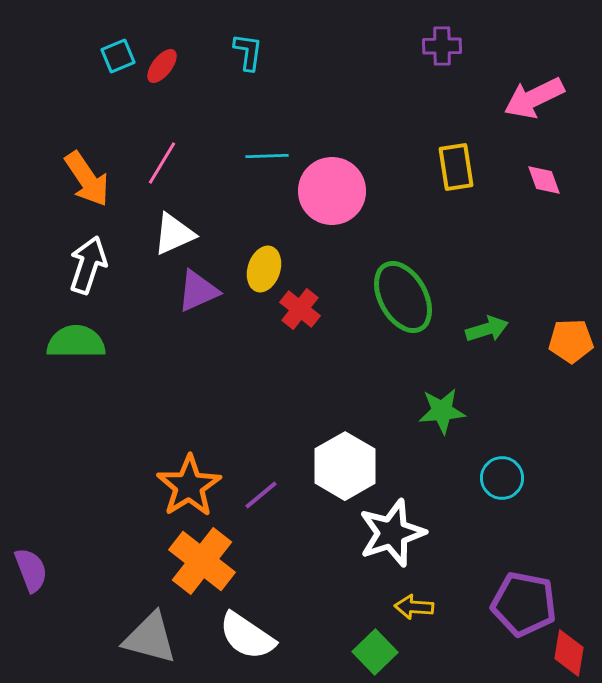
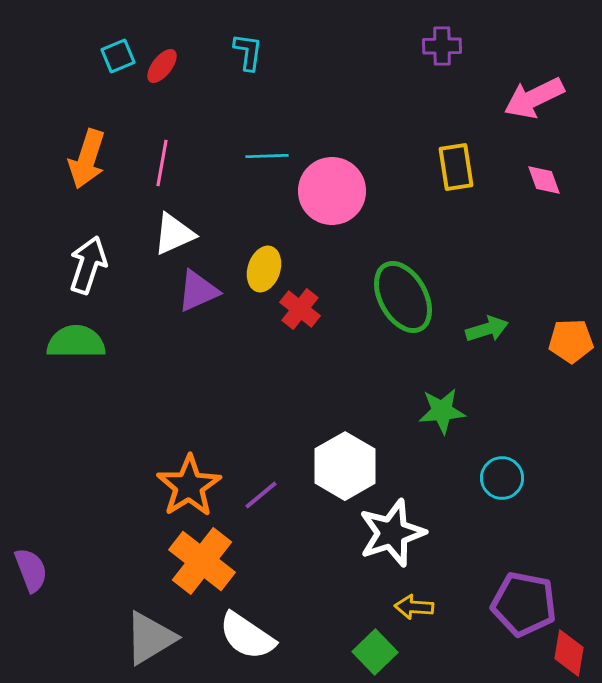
pink line: rotated 21 degrees counterclockwise
orange arrow: moved 20 px up; rotated 52 degrees clockwise
gray triangle: rotated 46 degrees counterclockwise
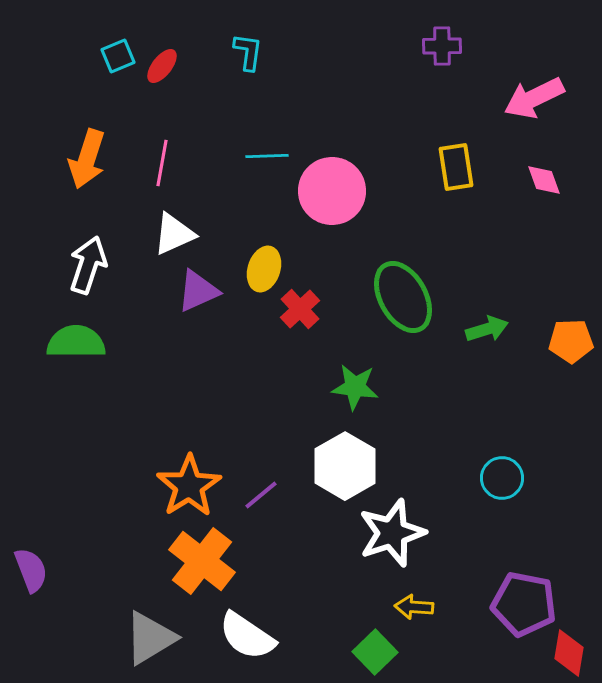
red cross: rotated 9 degrees clockwise
green star: moved 87 px left, 24 px up; rotated 12 degrees clockwise
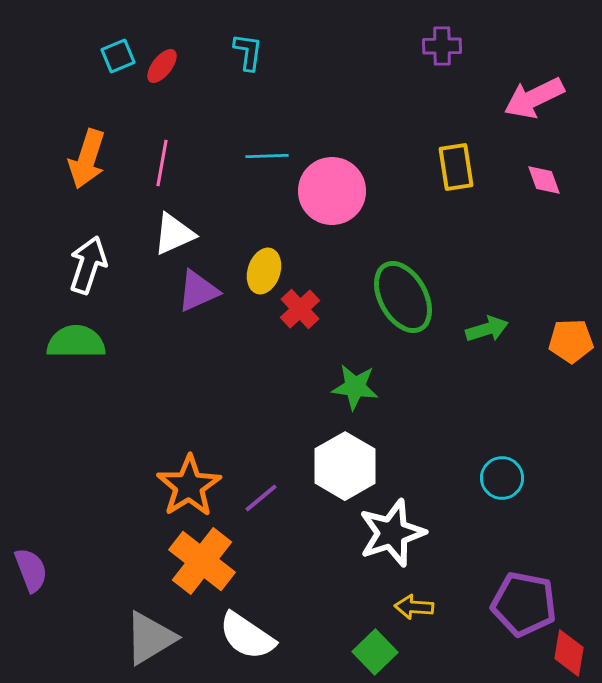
yellow ellipse: moved 2 px down
purple line: moved 3 px down
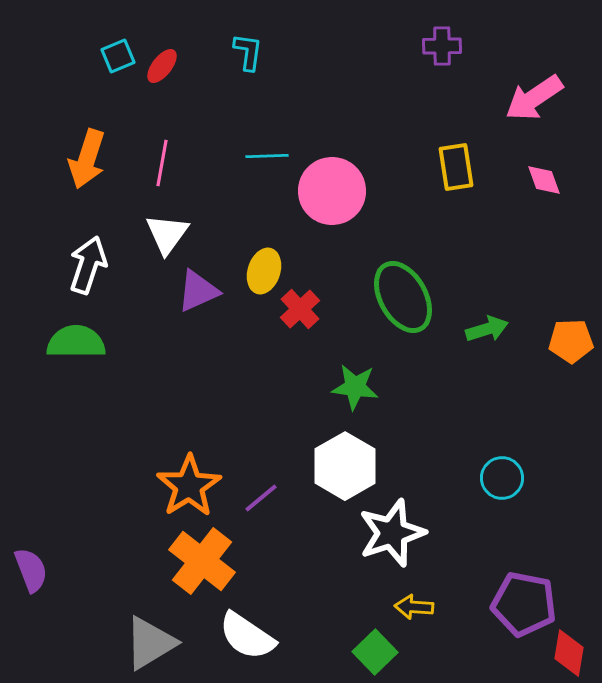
pink arrow: rotated 8 degrees counterclockwise
white triangle: moved 7 px left; rotated 30 degrees counterclockwise
gray triangle: moved 5 px down
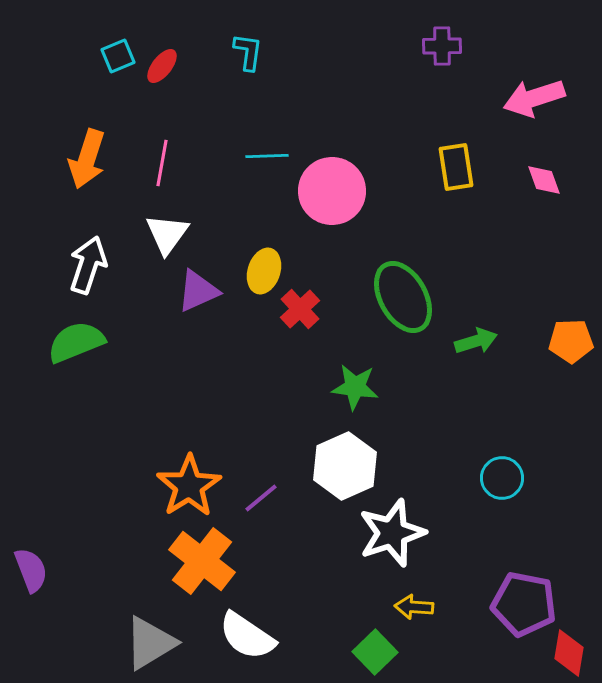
pink arrow: rotated 16 degrees clockwise
green arrow: moved 11 px left, 12 px down
green semicircle: rotated 22 degrees counterclockwise
white hexagon: rotated 6 degrees clockwise
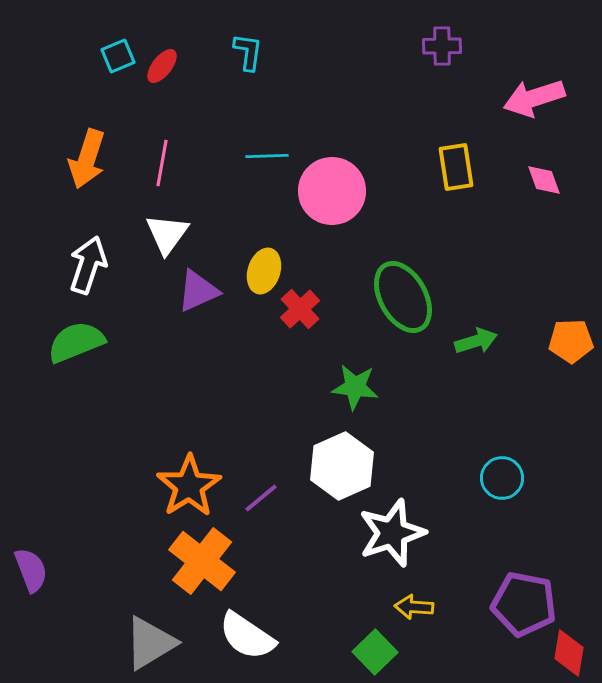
white hexagon: moved 3 px left
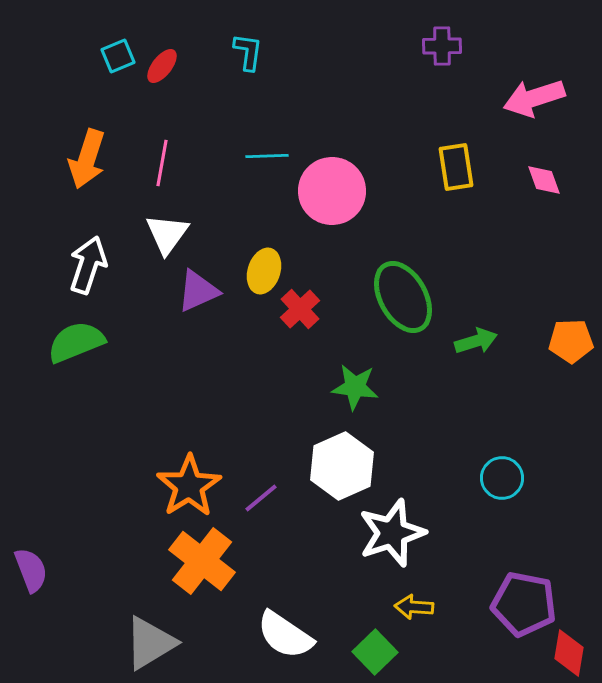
white semicircle: moved 38 px right, 1 px up
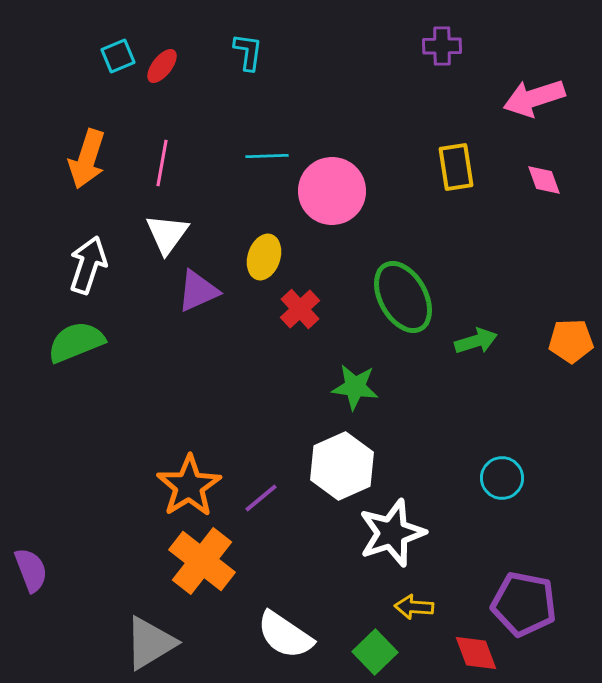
yellow ellipse: moved 14 px up
red diamond: moved 93 px left; rotated 30 degrees counterclockwise
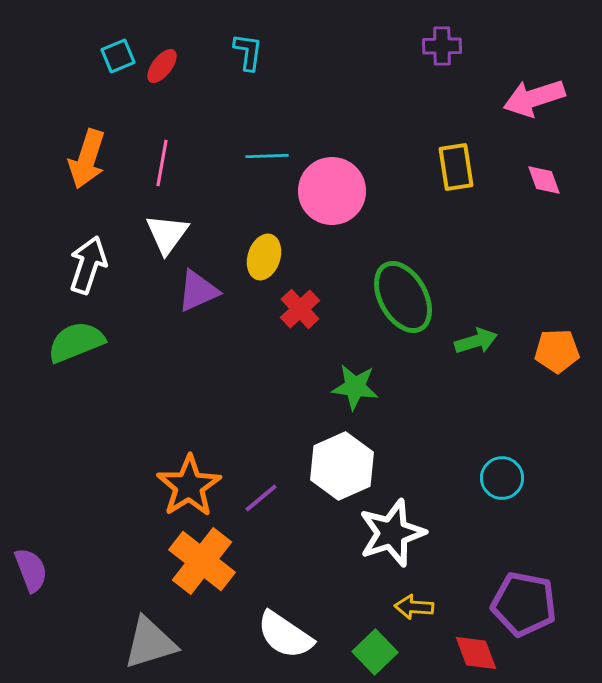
orange pentagon: moved 14 px left, 10 px down
gray triangle: rotated 14 degrees clockwise
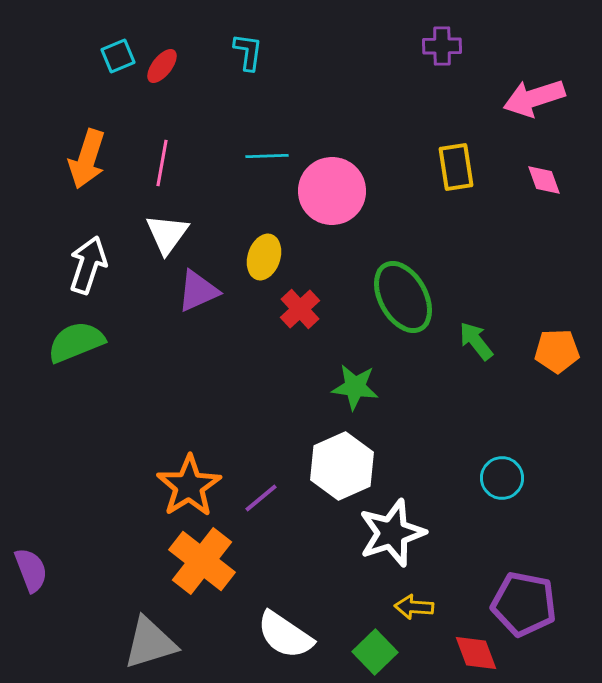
green arrow: rotated 111 degrees counterclockwise
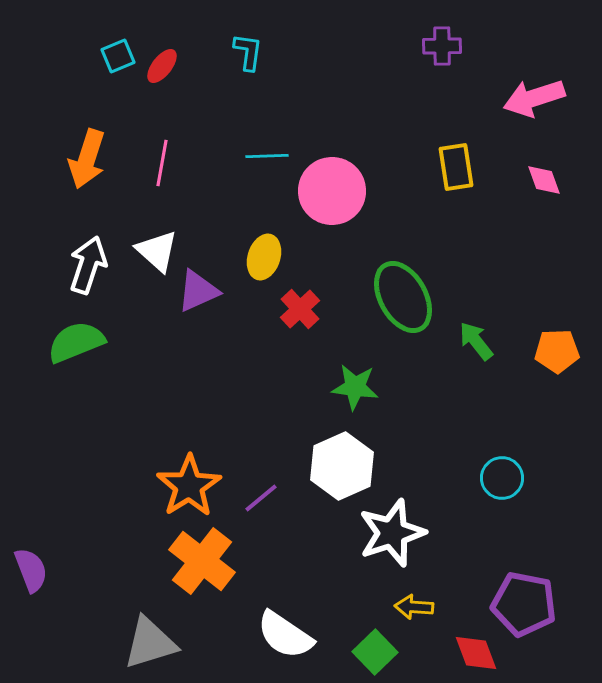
white triangle: moved 10 px left, 17 px down; rotated 24 degrees counterclockwise
